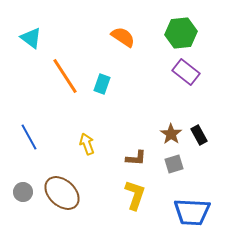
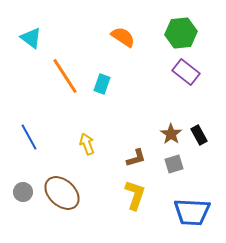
brown L-shape: rotated 20 degrees counterclockwise
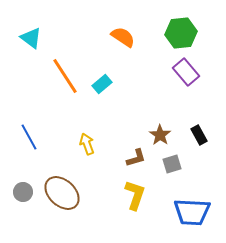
purple rectangle: rotated 12 degrees clockwise
cyan rectangle: rotated 30 degrees clockwise
brown star: moved 11 px left, 1 px down
gray square: moved 2 px left
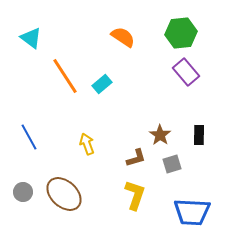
black rectangle: rotated 30 degrees clockwise
brown ellipse: moved 2 px right, 1 px down
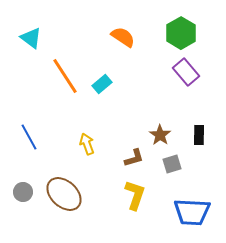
green hexagon: rotated 24 degrees counterclockwise
brown L-shape: moved 2 px left
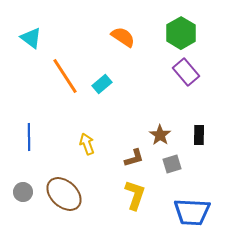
blue line: rotated 28 degrees clockwise
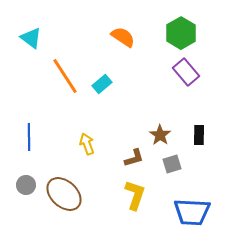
gray circle: moved 3 px right, 7 px up
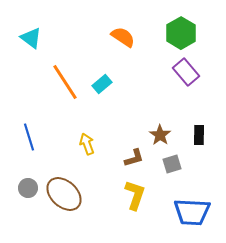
orange line: moved 6 px down
blue line: rotated 16 degrees counterclockwise
gray circle: moved 2 px right, 3 px down
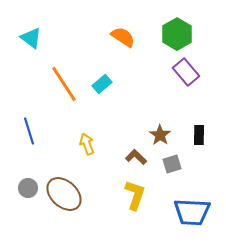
green hexagon: moved 4 px left, 1 px down
orange line: moved 1 px left, 2 px down
blue line: moved 6 px up
brown L-shape: moved 2 px right, 1 px up; rotated 120 degrees counterclockwise
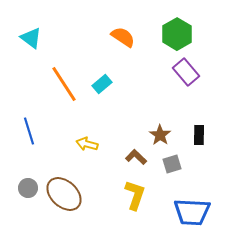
yellow arrow: rotated 55 degrees counterclockwise
